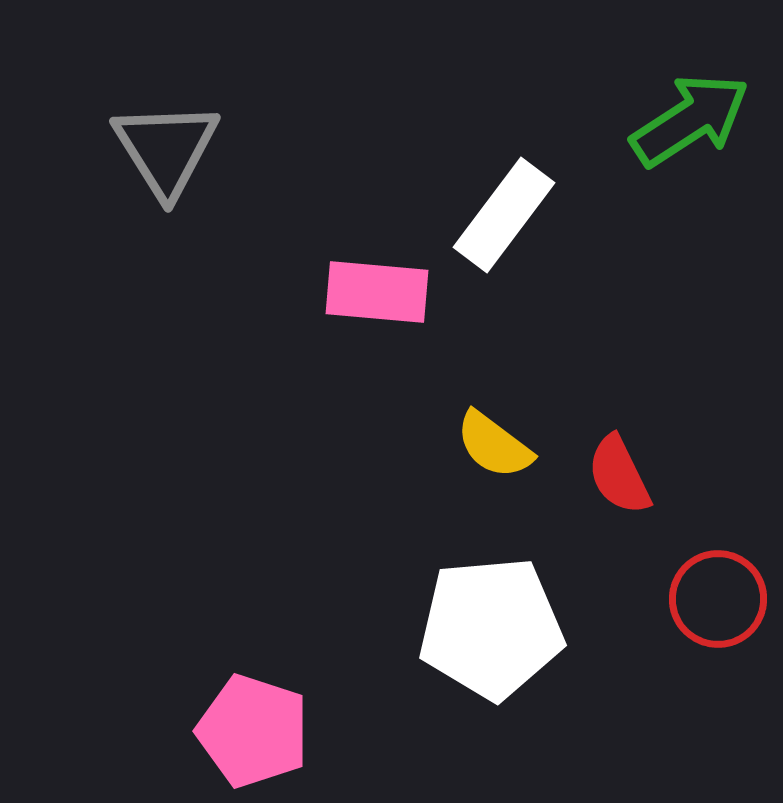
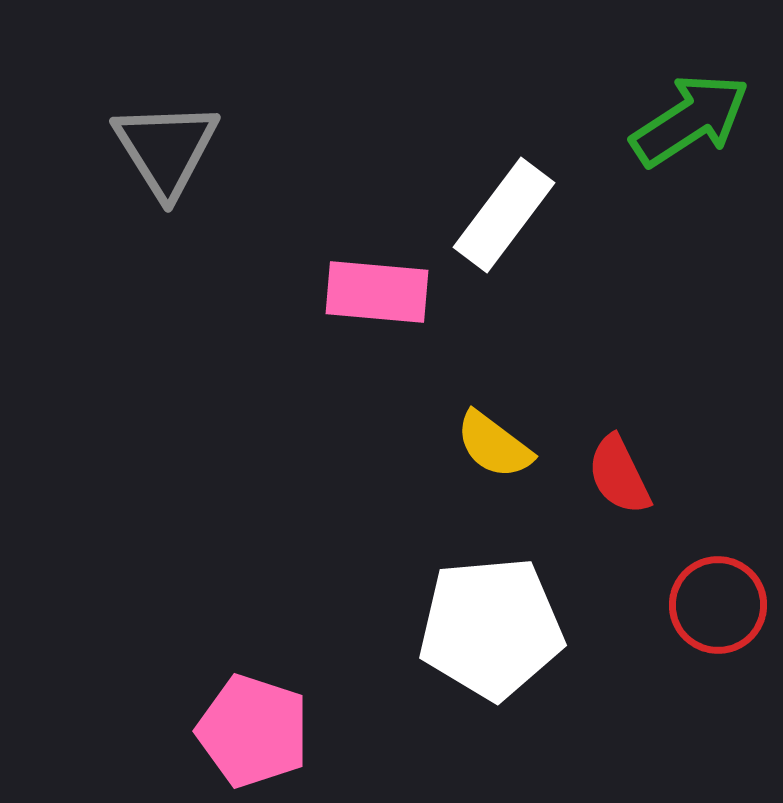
red circle: moved 6 px down
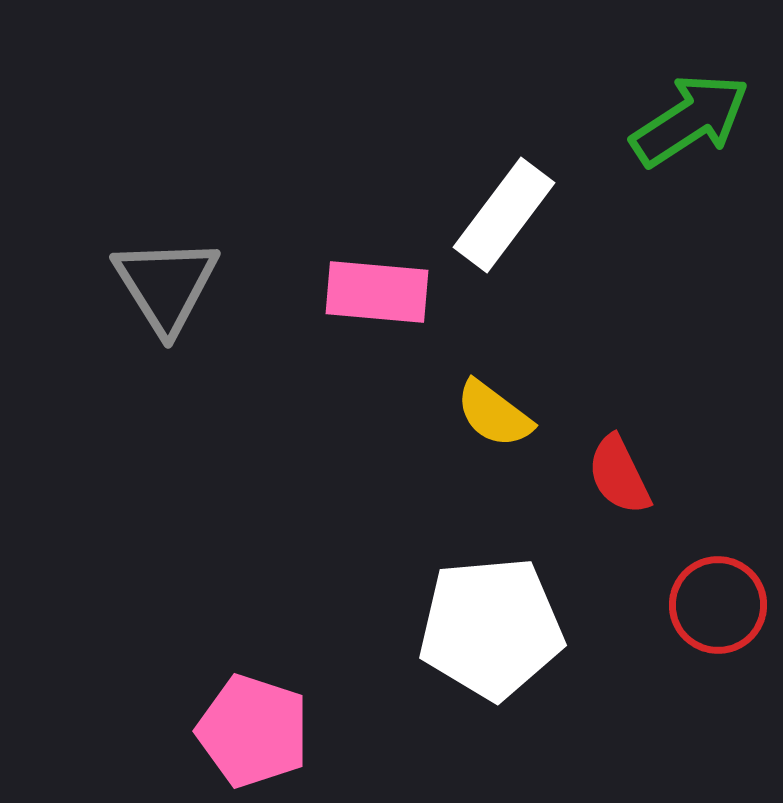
gray triangle: moved 136 px down
yellow semicircle: moved 31 px up
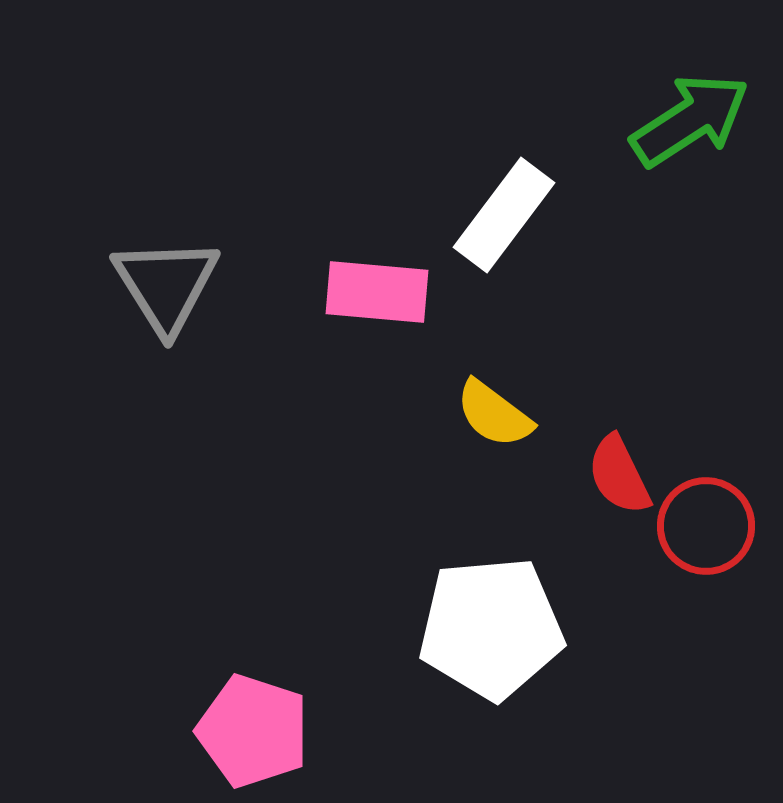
red circle: moved 12 px left, 79 px up
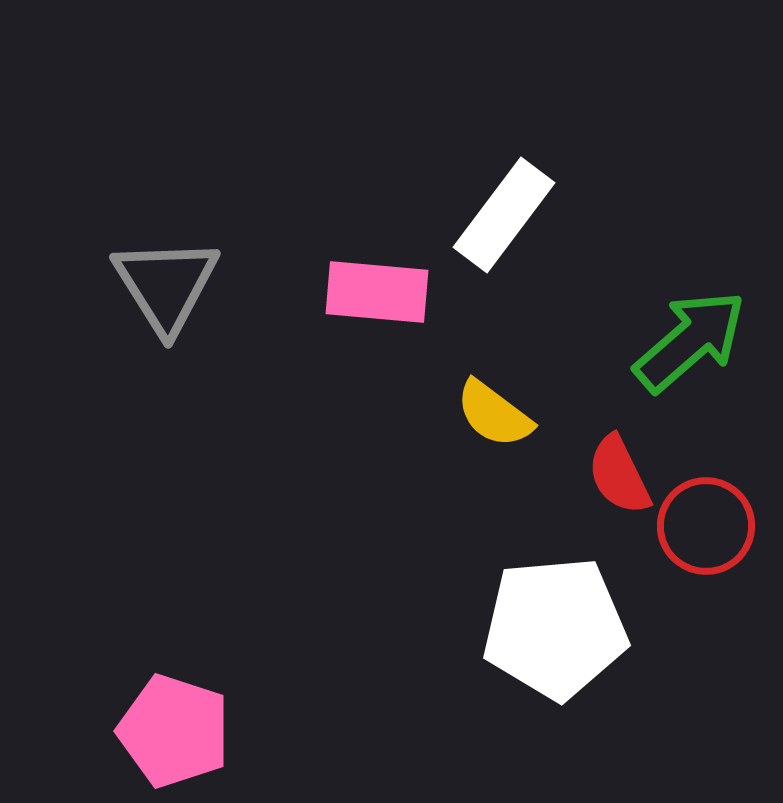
green arrow: moved 221 px down; rotated 8 degrees counterclockwise
white pentagon: moved 64 px right
pink pentagon: moved 79 px left
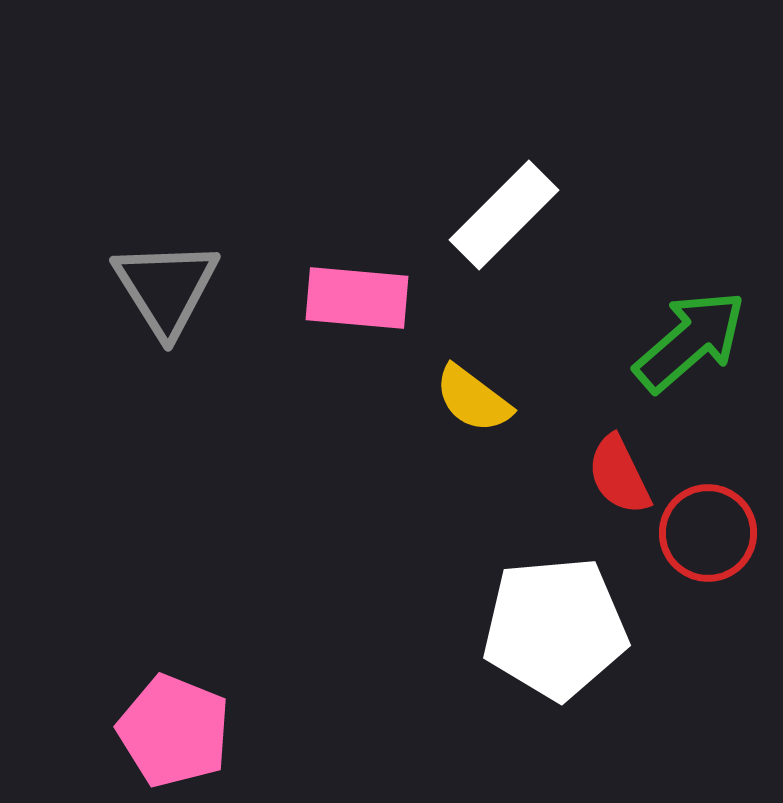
white rectangle: rotated 8 degrees clockwise
gray triangle: moved 3 px down
pink rectangle: moved 20 px left, 6 px down
yellow semicircle: moved 21 px left, 15 px up
red circle: moved 2 px right, 7 px down
pink pentagon: rotated 4 degrees clockwise
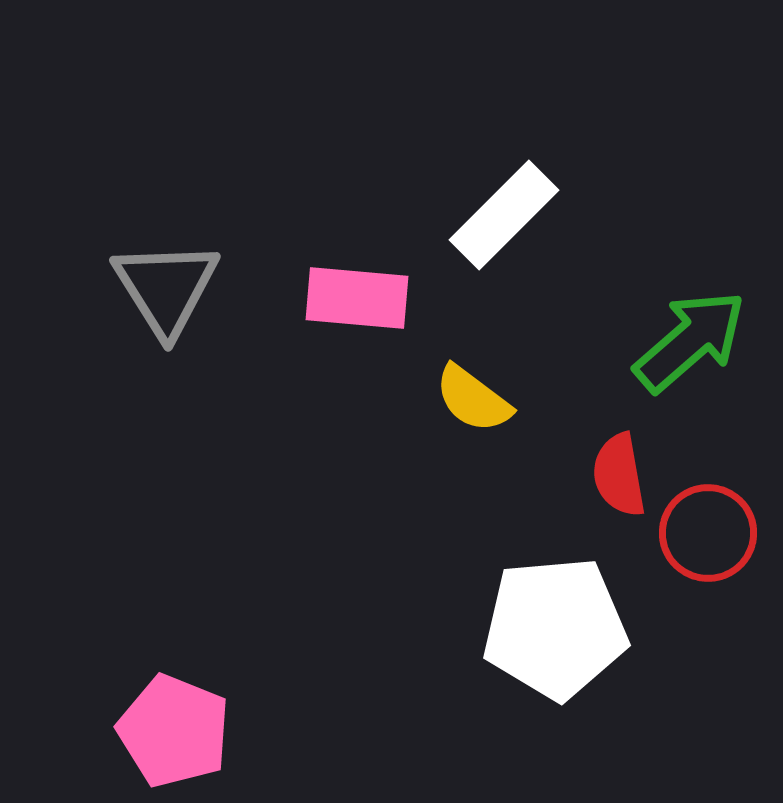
red semicircle: rotated 16 degrees clockwise
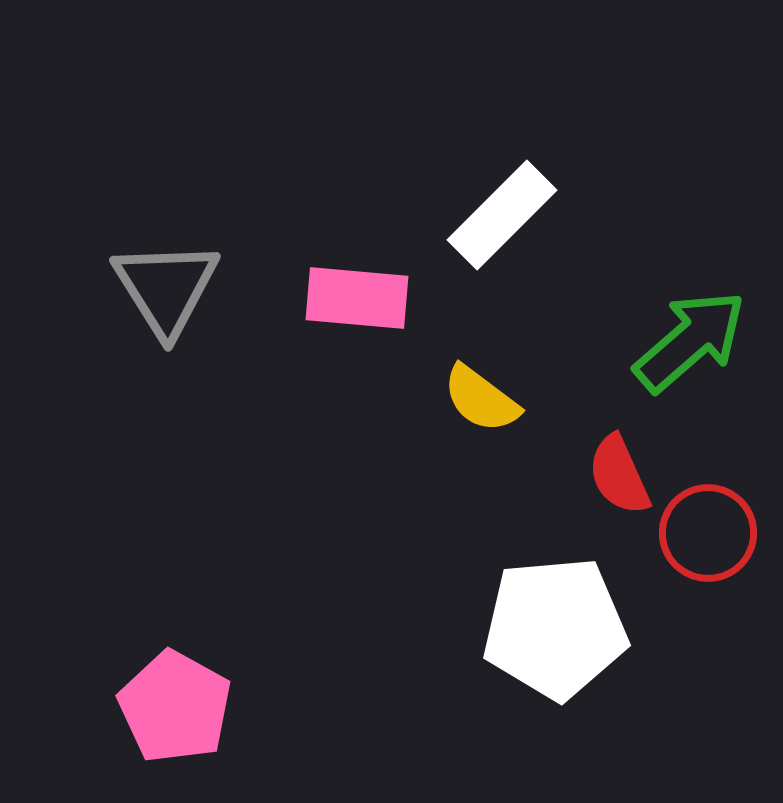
white rectangle: moved 2 px left
yellow semicircle: moved 8 px right
red semicircle: rotated 14 degrees counterclockwise
pink pentagon: moved 1 px right, 24 px up; rotated 7 degrees clockwise
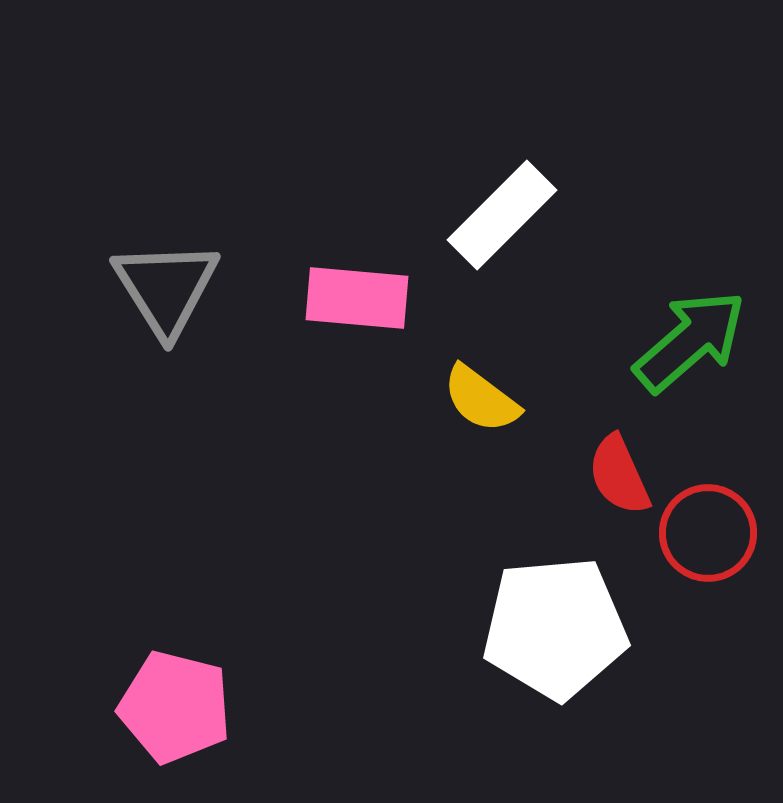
pink pentagon: rotated 15 degrees counterclockwise
